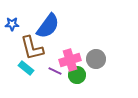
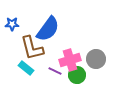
blue semicircle: moved 3 px down
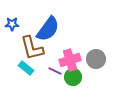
green circle: moved 4 px left, 2 px down
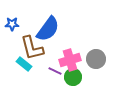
cyan rectangle: moved 2 px left, 4 px up
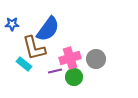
brown L-shape: moved 2 px right
pink cross: moved 2 px up
purple line: rotated 40 degrees counterclockwise
green circle: moved 1 px right
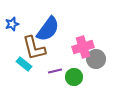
blue star: rotated 16 degrees counterclockwise
pink cross: moved 13 px right, 11 px up
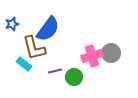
pink cross: moved 9 px right, 9 px down
gray circle: moved 15 px right, 6 px up
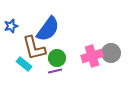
blue star: moved 1 px left, 2 px down
green circle: moved 17 px left, 19 px up
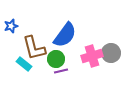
blue semicircle: moved 17 px right, 6 px down
green circle: moved 1 px left, 1 px down
purple line: moved 6 px right
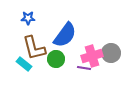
blue star: moved 17 px right, 8 px up; rotated 16 degrees clockwise
purple line: moved 23 px right, 3 px up; rotated 24 degrees clockwise
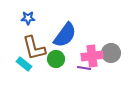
pink cross: rotated 10 degrees clockwise
